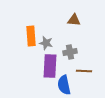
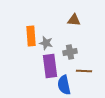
purple rectangle: rotated 10 degrees counterclockwise
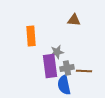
gray star: moved 11 px right, 9 px down; rotated 24 degrees counterclockwise
gray cross: moved 3 px left, 16 px down
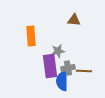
gray star: moved 1 px right, 1 px up
gray cross: moved 1 px right
blue semicircle: moved 2 px left, 4 px up; rotated 12 degrees clockwise
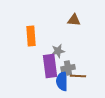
brown line: moved 6 px left, 5 px down
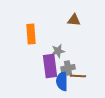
orange rectangle: moved 2 px up
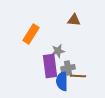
orange rectangle: rotated 36 degrees clockwise
